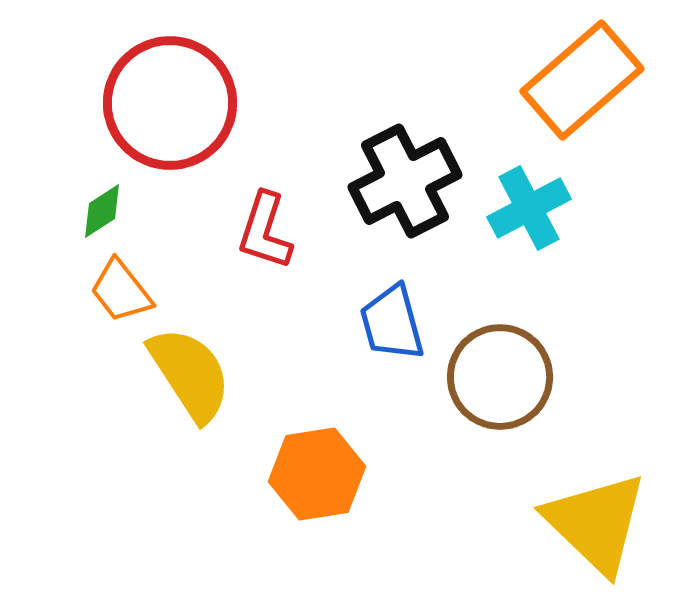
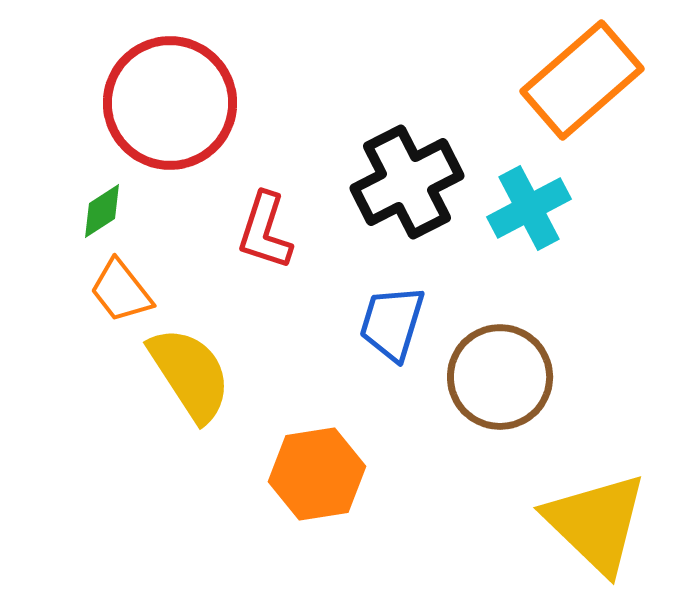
black cross: moved 2 px right, 1 px down
blue trapezoid: rotated 32 degrees clockwise
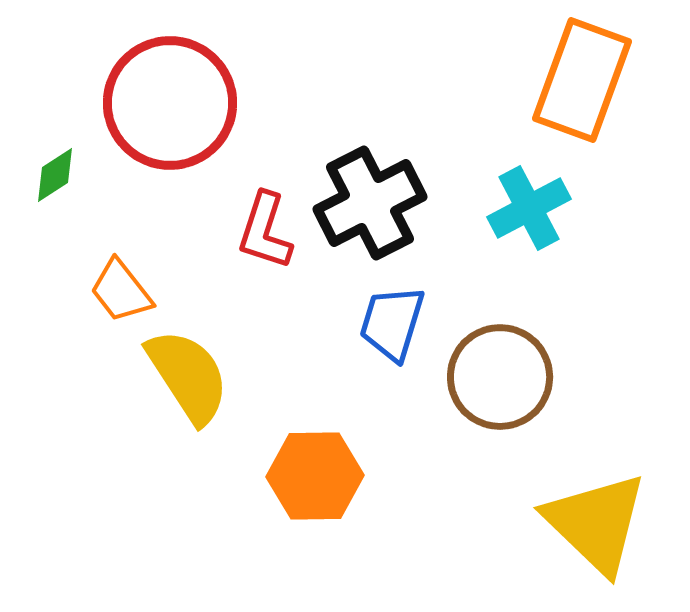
orange rectangle: rotated 29 degrees counterclockwise
black cross: moved 37 px left, 21 px down
green diamond: moved 47 px left, 36 px up
yellow semicircle: moved 2 px left, 2 px down
orange hexagon: moved 2 px left, 2 px down; rotated 8 degrees clockwise
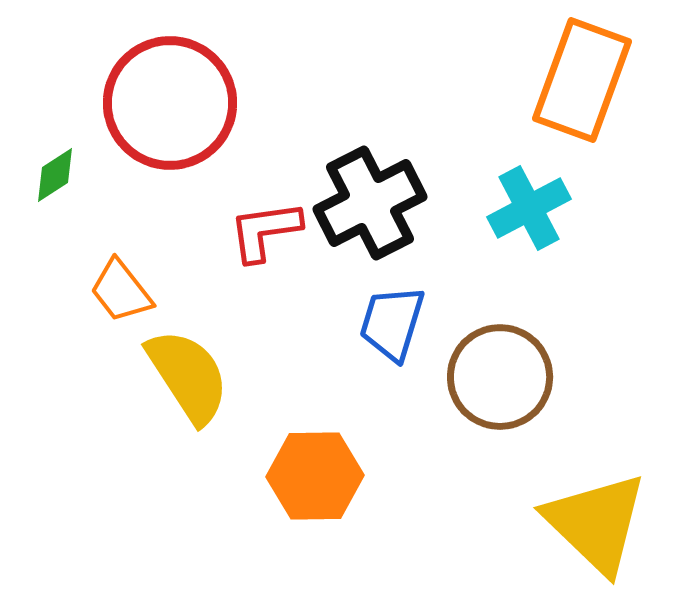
red L-shape: rotated 64 degrees clockwise
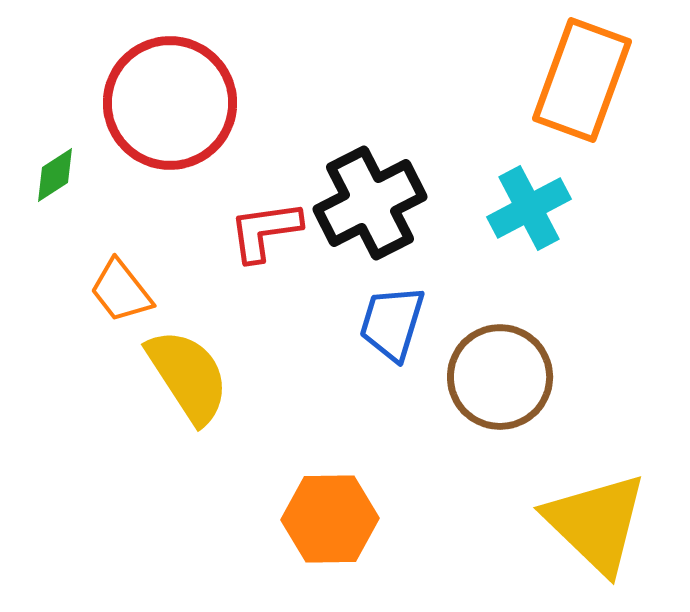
orange hexagon: moved 15 px right, 43 px down
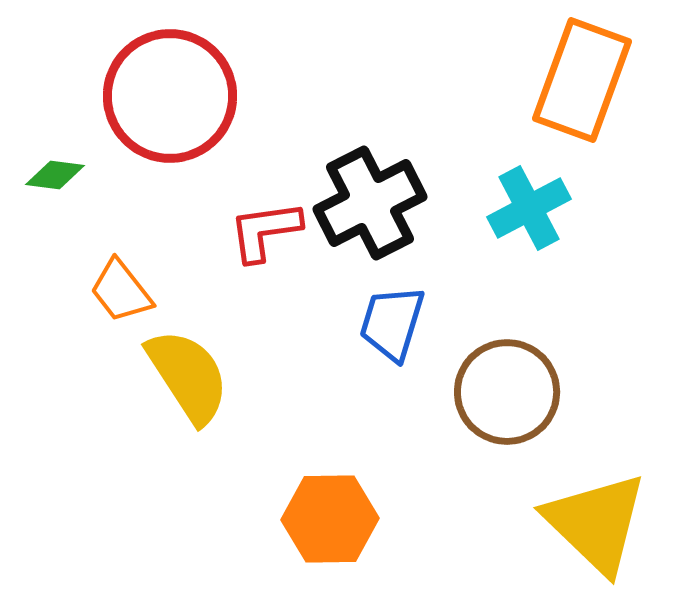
red circle: moved 7 px up
green diamond: rotated 40 degrees clockwise
brown circle: moved 7 px right, 15 px down
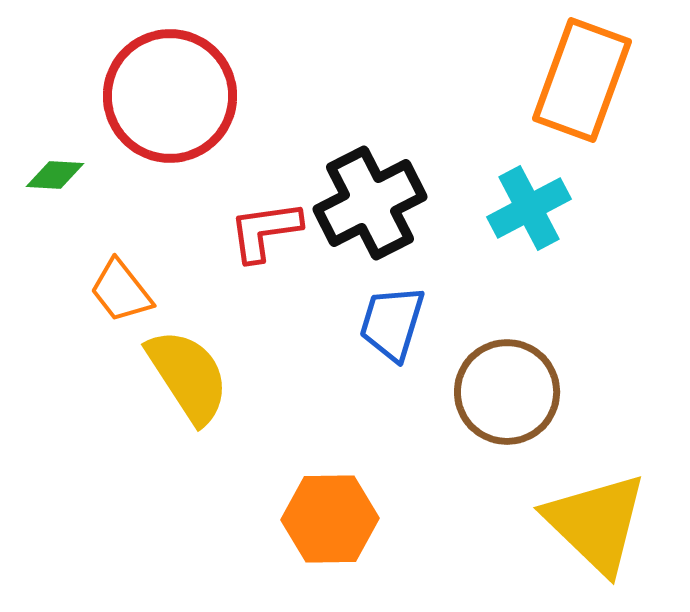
green diamond: rotated 4 degrees counterclockwise
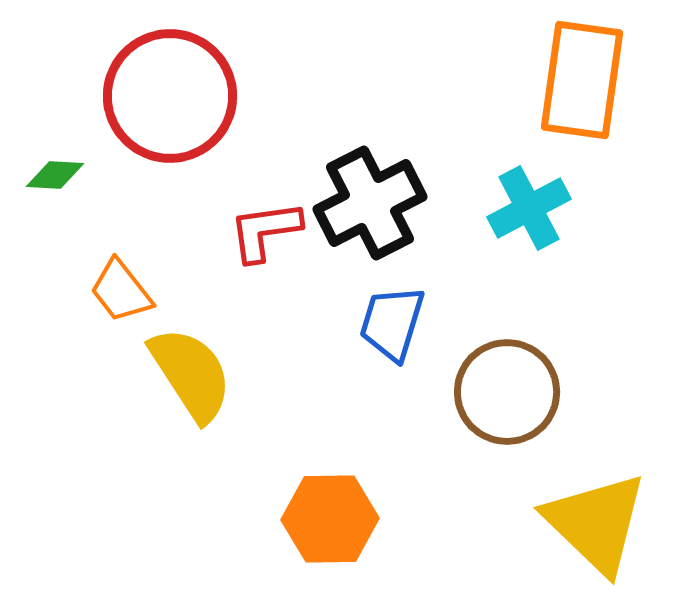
orange rectangle: rotated 12 degrees counterclockwise
yellow semicircle: moved 3 px right, 2 px up
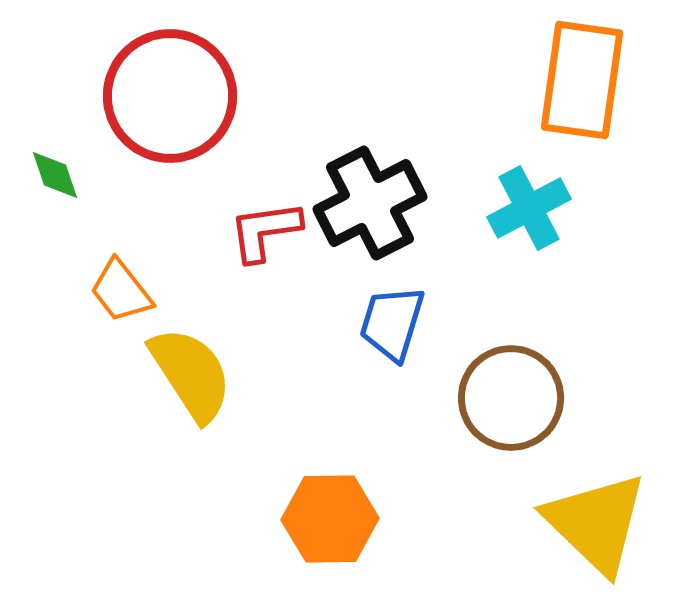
green diamond: rotated 68 degrees clockwise
brown circle: moved 4 px right, 6 px down
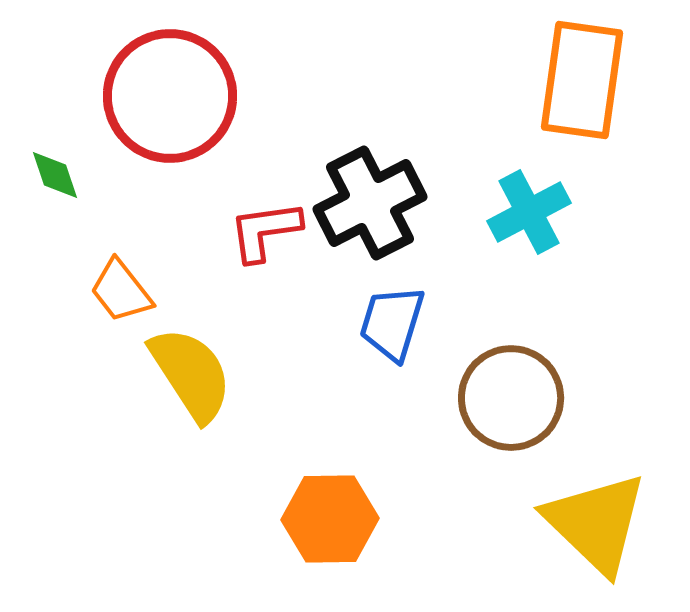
cyan cross: moved 4 px down
